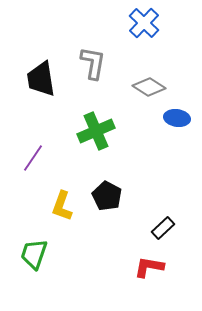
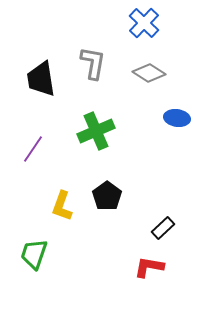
gray diamond: moved 14 px up
purple line: moved 9 px up
black pentagon: rotated 8 degrees clockwise
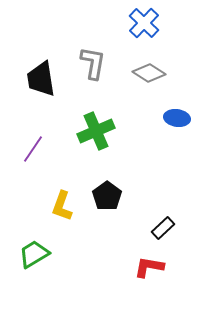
green trapezoid: rotated 40 degrees clockwise
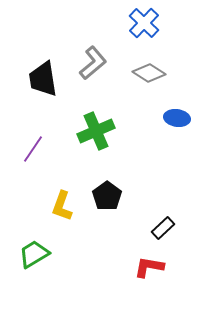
gray L-shape: rotated 40 degrees clockwise
black trapezoid: moved 2 px right
